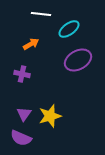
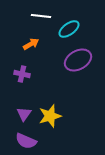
white line: moved 2 px down
purple semicircle: moved 5 px right, 3 px down
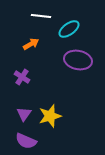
purple ellipse: rotated 40 degrees clockwise
purple cross: moved 3 px down; rotated 21 degrees clockwise
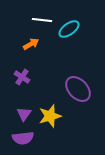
white line: moved 1 px right, 4 px down
purple ellipse: moved 29 px down; rotated 36 degrees clockwise
purple semicircle: moved 3 px left, 3 px up; rotated 30 degrees counterclockwise
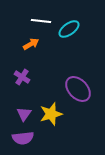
white line: moved 1 px left, 1 px down
yellow star: moved 1 px right, 2 px up
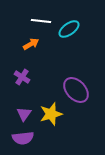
purple ellipse: moved 2 px left, 1 px down
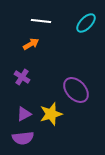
cyan ellipse: moved 17 px right, 6 px up; rotated 10 degrees counterclockwise
purple triangle: rotated 28 degrees clockwise
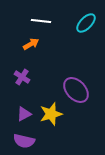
purple semicircle: moved 1 px right, 3 px down; rotated 20 degrees clockwise
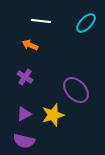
orange arrow: moved 1 px left, 1 px down; rotated 126 degrees counterclockwise
purple cross: moved 3 px right
yellow star: moved 2 px right, 1 px down
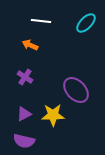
yellow star: rotated 15 degrees clockwise
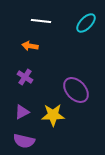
orange arrow: moved 1 px down; rotated 14 degrees counterclockwise
purple triangle: moved 2 px left, 2 px up
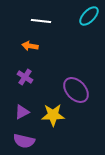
cyan ellipse: moved 3 px right, 7 px up
